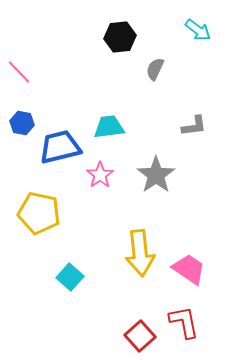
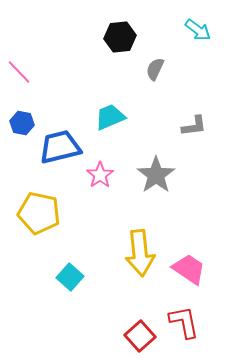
cyan trapezoid: moved 1 px right, 10 px up; rotated 16 degrees counterclockwise
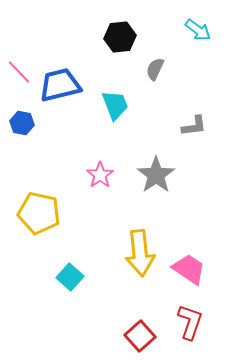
cyan trapezoid: moved 5 px right, 12 px up; rotated 92 degrees clockwise
blue trapezoid: moved 62 px up
red L-shape: moved 6 px right; rotated 30 degrees clockwise
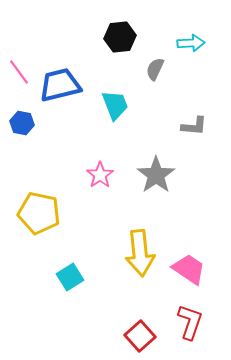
cyan arrow: moved 7 px left, 13 px down; rotated 40 degrees counterclockwise
pink line: rotated 8 degrees clockwise
gray L-shape: rotated 12 degrees clockwise
cyan square: rotated 16 degrees clockwise
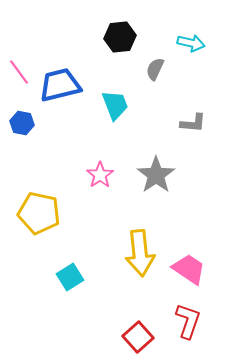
cyan arrow: rotated 16 degrees clockwise
gray L-shape: moved 1 px left, 3 px up
red L-shape: moved 2 px left, 1 px up
red square: moved 2 px left, 1 px down
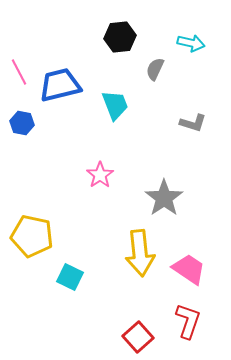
pink line: rotated 8 degrees clockwise
gray L-shape: rotated 12 degrees clockwise
gray star: moved 8 px right, 23 px down
yellow pentagon: moved 7 px left, 23 px down
cyan square: rotated 32 degrees counterclockwise
